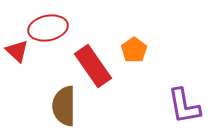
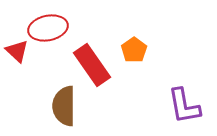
red rectangle: moved 1 px left, 1 px up
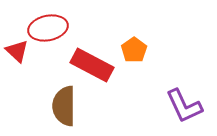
red rectangle: rotated 27 degrees counterclockwise
purple L-shape: rotated 15 degrees counterclockwise
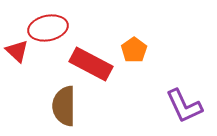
red rectangle: moved 1 px left, 1 px up
